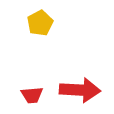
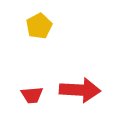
yellow pentagon: moved 1 px left, 3 px down
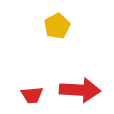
yellow pentagon: moved 18 px right
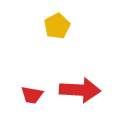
red trapezoid: rotated 15 degrees clockwise
